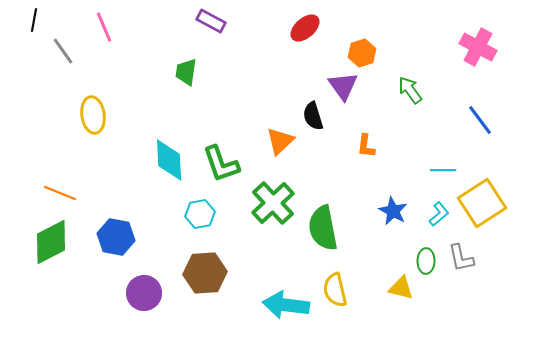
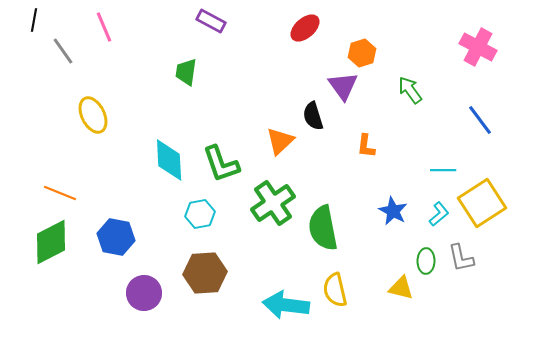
yellow ellipse: rotated 18 degrees counterclockwise
green cross: rotated 9 degrees clockwise
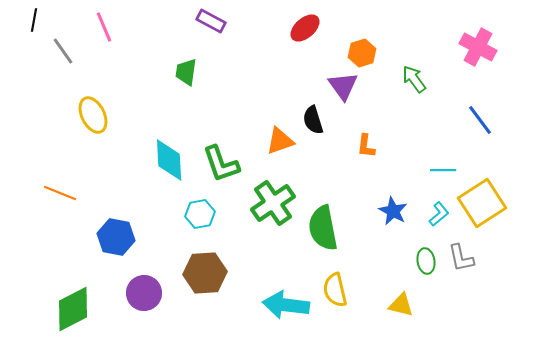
green arrow: moved 4 px right, 11 px up
black semicircle: moved 4 px down
orange triangle: rotated 24 degrees clockwise
green diamond: moved 22 px right, 67 px down
green ellipse: rotated 10 degrees counterclockwise
yellow triangle: moved 17 px down
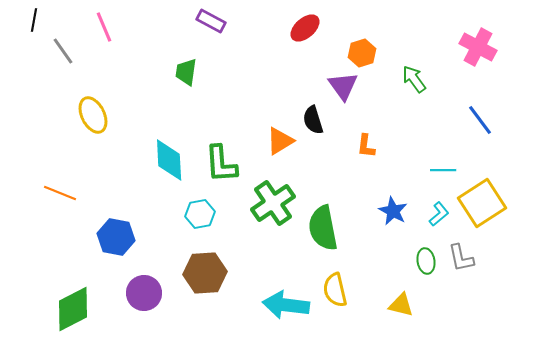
orange triangle: rotated 12 degrees counterclockwise
green L-shape: rotated 15 degrees clockwise
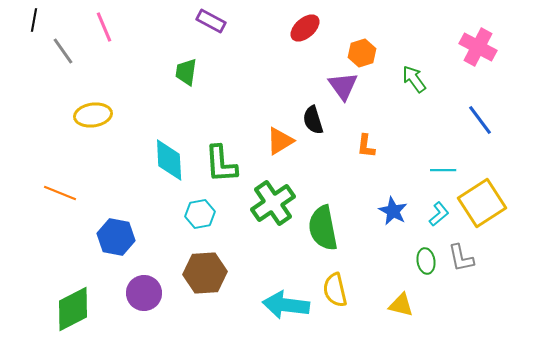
yellow ellipse: rotated 72 degrees counterclockwise
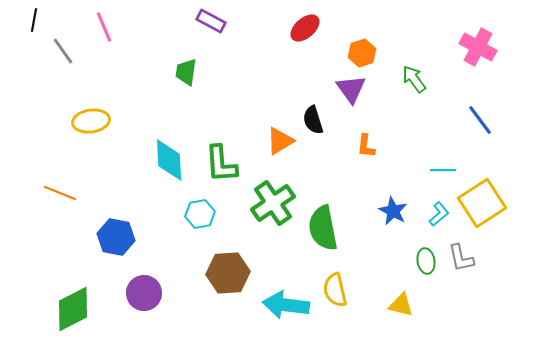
purple triangle: moved 8 px right, 3 px down
yellow ellipse: moved 2 px left, 6 px down
brown hexagon: moved 23 px right
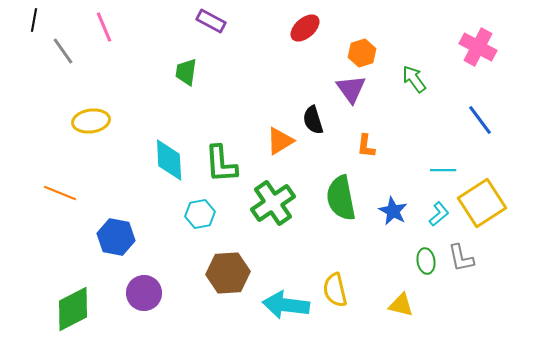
green semicircle: moved 18 px right, 30 px up
